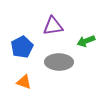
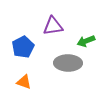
blue pentagon: moved 1 px right
gray ellipse: moved 9 px right, 1 px down
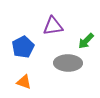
green arrow: rotated 24 degrees counterclockwise
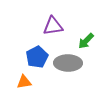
blue pentagon: moved 14 px right, 10 px down
orange triangle: rotated 28 degrees counterclockwise
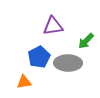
blue pentagon: moved 2 px right
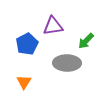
blue pentagon: moved 12 px left, 13 px up
gray ellipse: moved 1 px left
orange triangle: rotated 49 degrees counterclockwise
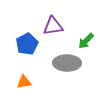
orange triangle: rotated 49 degrees clockwise
